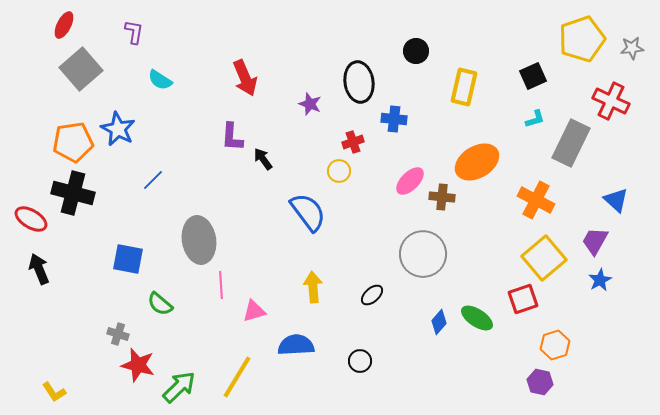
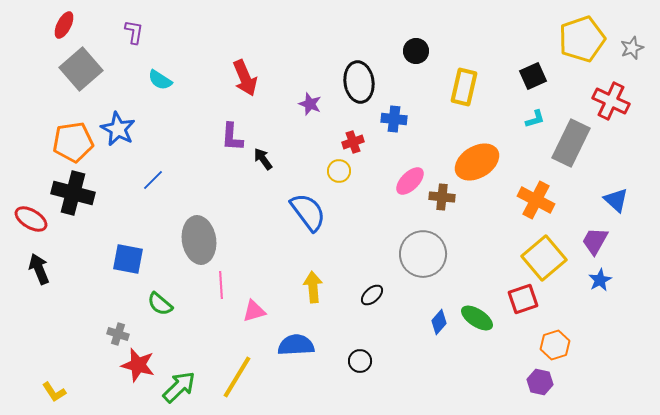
gray star at (632, 48): rotated 15 degrees counterclockwise
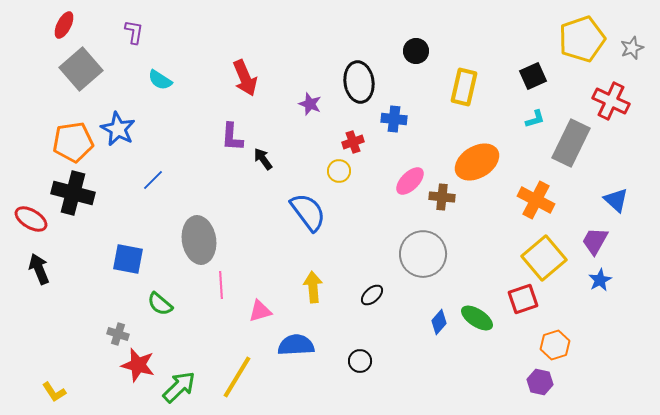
pink triangle at (254, 311): moved 6 px right
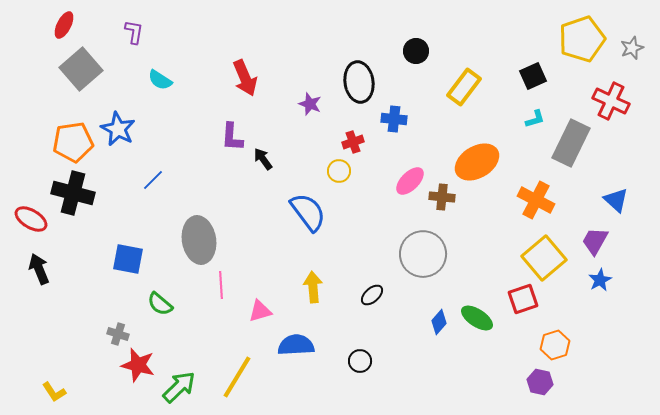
yellow rectangle at (464, 87): rotated 24 degrees clockwise
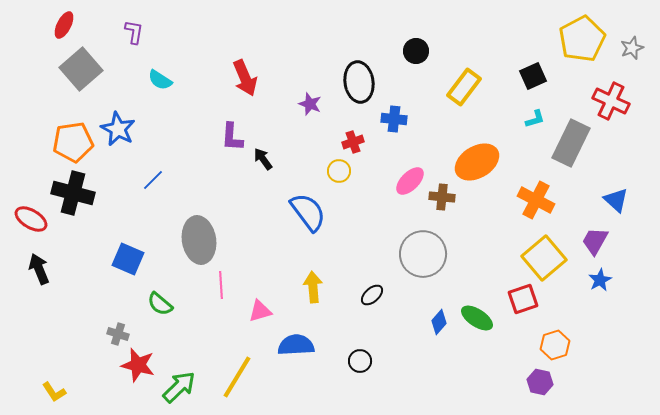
yellow pentagon at (582, 39): rotated 9 degrees counterclockwise
blue square at (128, 259): rotated 12 degrees clockwise
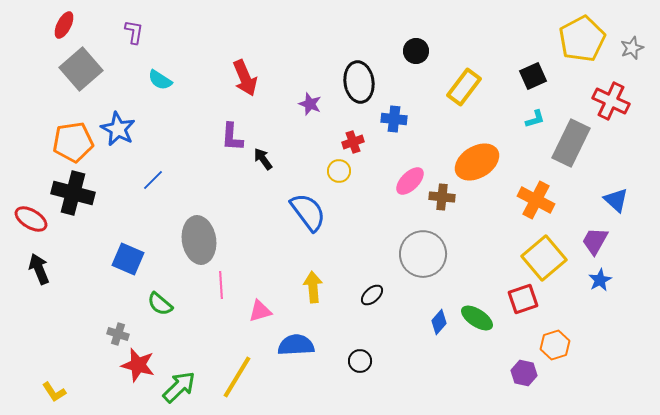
purple hexagon at (540, 382): moved 16 px left, 9 px up
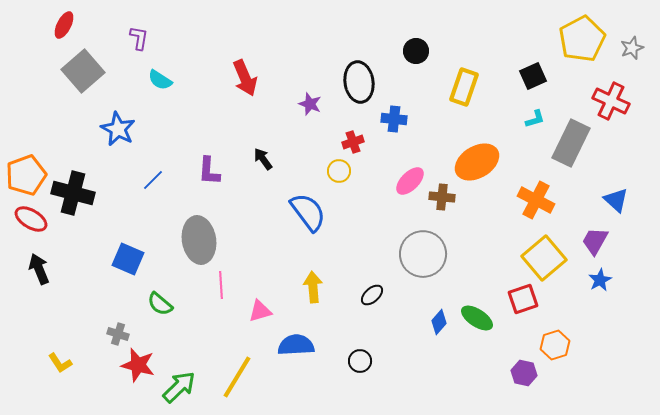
purple L-shape at (134, 32): moved 5 px right, 6 px down
gray square at (81, 69): moved 2 px right, 2 px down
yellow rectangle at (464, 87): rotated 18 degrees counterclockwise
purple L-shape at (232, 137): moved 23 px left, 34 px down
orange pentagon at (73, 142): moved 47 px left, 33 px down; rotated 12 degrees counterclockwise
yellow L-shape at (54, 392): moved 6 px right, 29 px up
